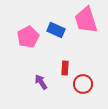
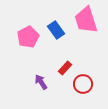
blue rectangle: rotated 30 degrees clockwise
red rectangle: rotated 40 degrees clockwise
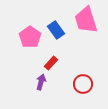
pink pentagon: moved 2 px right; rotated 10 degrees counterclockwise
red rectangle: moved 14 px left, 5 px up
purple arrow: rotated 49 degrees clockwise
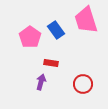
red rectangle: rotated 56 degrees clockwise
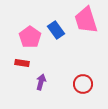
red rectangle: moved 29 px left
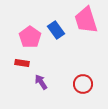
purple arrow: rotated 49 degrees counterclockwise
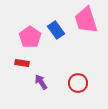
red circle: moved 5 px left, 1 px up
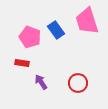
pink trapezoid: moved 1 px right, 1 px down
pink pentagon: rotated 15 degrees counterclockwise
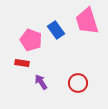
pink pentagon: moved 1 px right, 3 px down
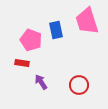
blue rectangle: rotated 24 degrees clockwise
red circle: moved 1 px right, 2 px down
